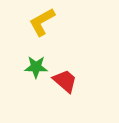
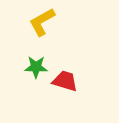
red trapezoid: rotated 24 degrees counterclockwise
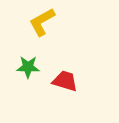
green star: moved 8 px left
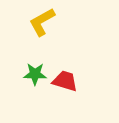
green star: moved 7 px right, 7 px down
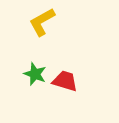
green star: rotated 20 degrees clockwise
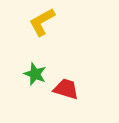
red trapezoid: moved 1 px right, 8 px down
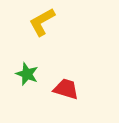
green star: moved 8 px left
